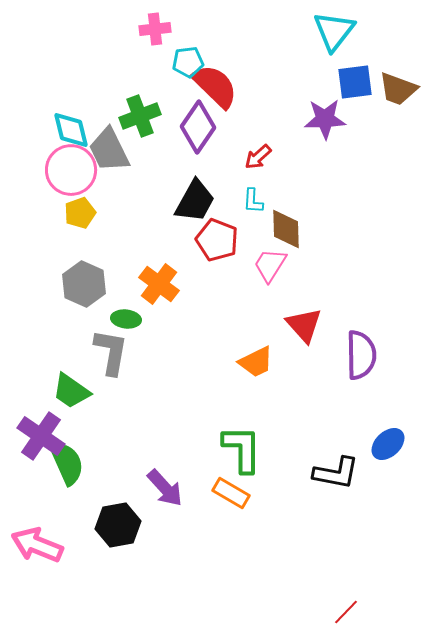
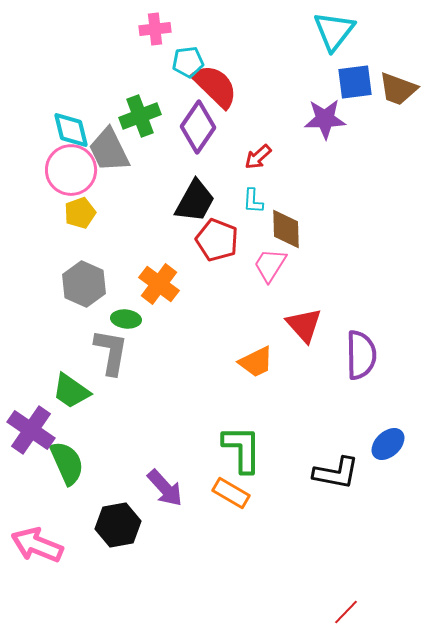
purple cross: moved 10 px left, 6 px up
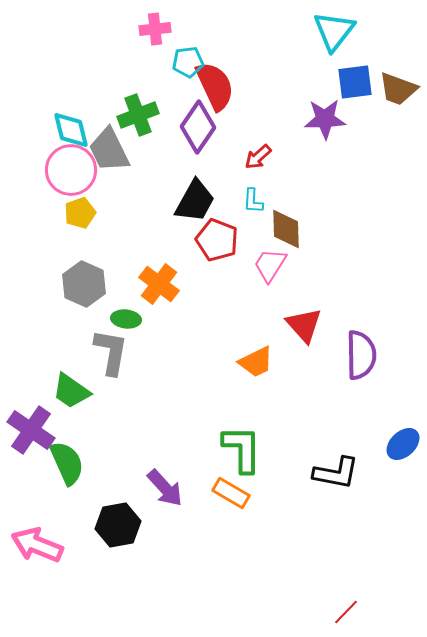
red semicircle: rotated 21 degrees clockwise
green cross: moved 2 px left, 1 px up
blue ellipse: moved 15 px right
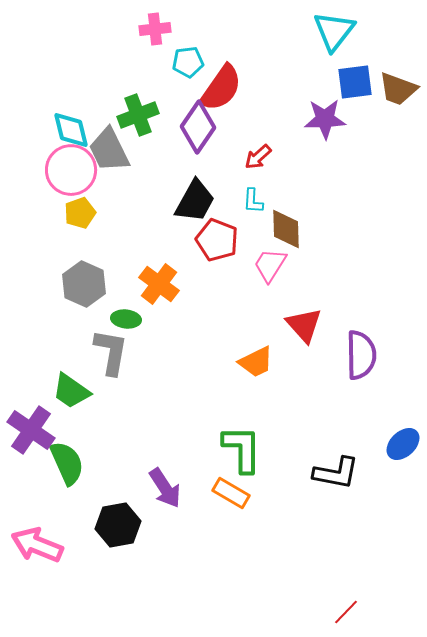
red semicircle: moved 6 px right, 2 px down; rotated 60 degrees clockwise
purple arrow: rotated 9 degrees clockwise
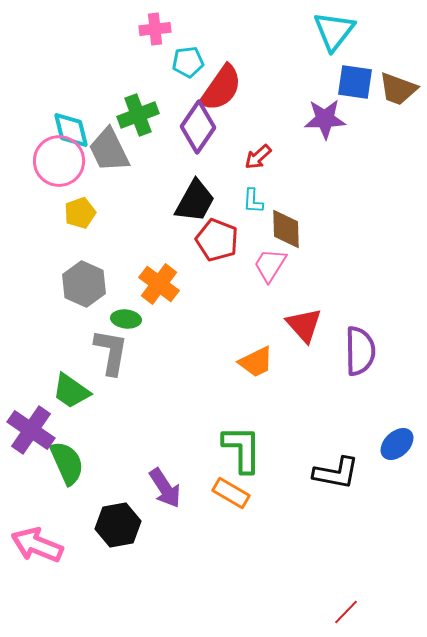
blue square: rotated 15 degrees clockwise
pink circle: moved 12 px left, 9 px up
purple semicircle: moved 1 px left, 4 px up
blue ellipse: moved 6 px left
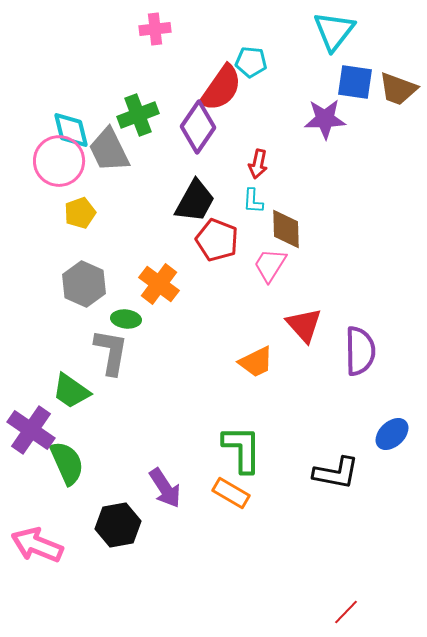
cyan pentagon: moved 63 px right; rotated 12 degrees clockwise
red arrow: moved 7 px down; rotated 36 degrees counterclockwise
blue ellipse: moved 5 px left, 10 px up
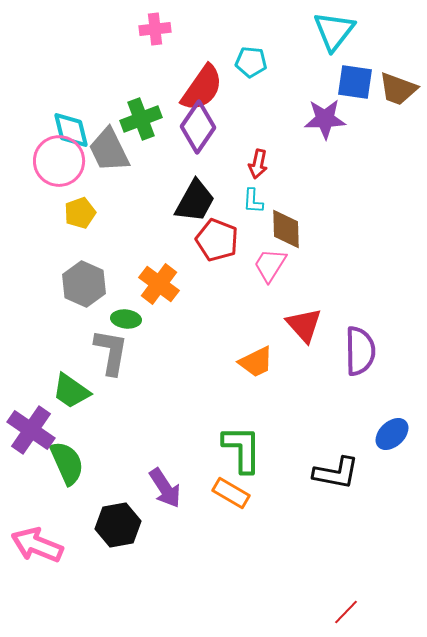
red semicircle: moved 19 px left
green cross: moved 3 px right, 4 px down
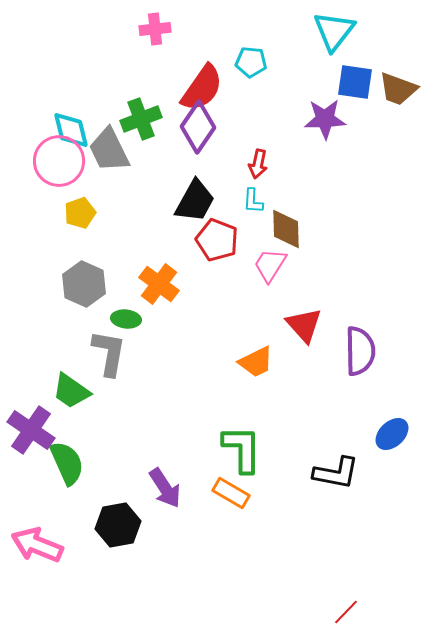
gray L-shape: moved 2 px left, 1 px down
